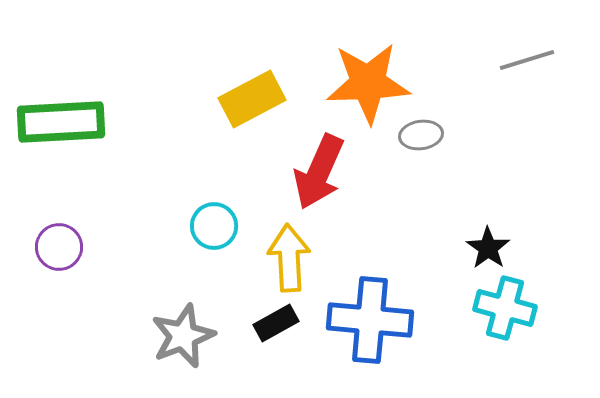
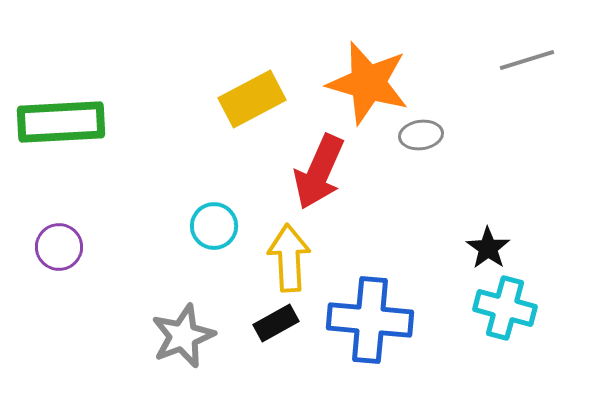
orange star: rotated 18 degrees clockwise
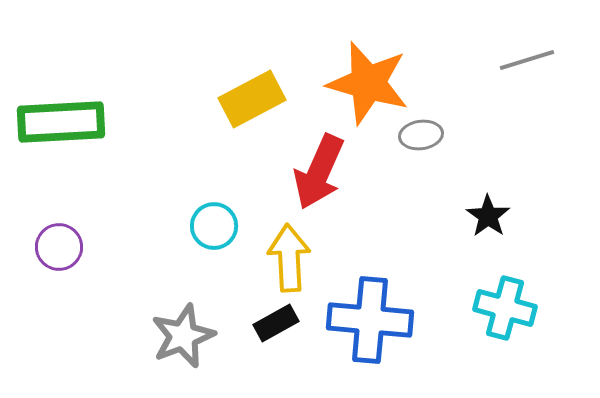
black star: moved 32 px up
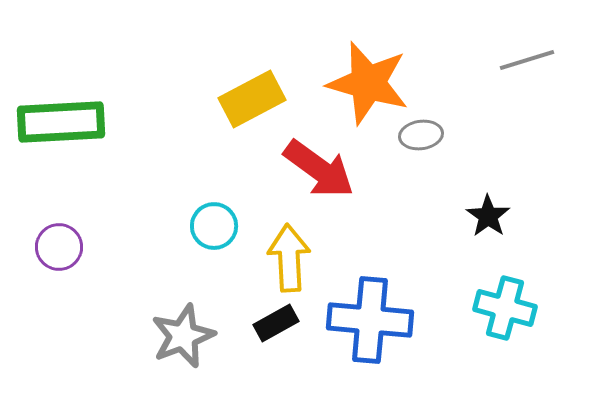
red arrow: moved 3 px up; rotated 78 degrees counterclockwise
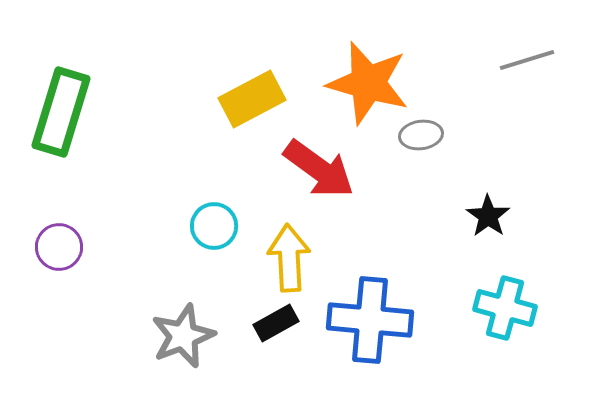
green rectangle: moved 10 px up; rotated 70 degrees counterclockwise
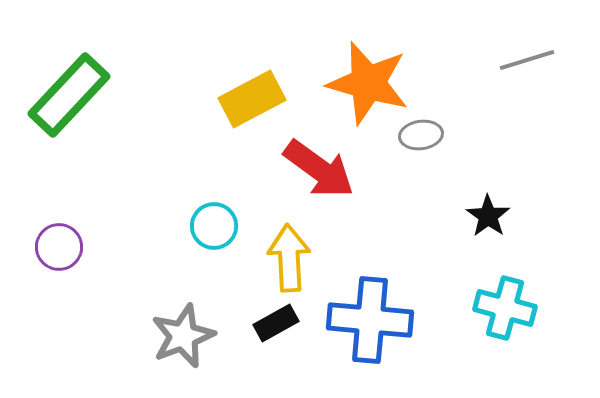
green rectangle: moved 8 px right, 17 px up; rotated 26 degrees clockwise
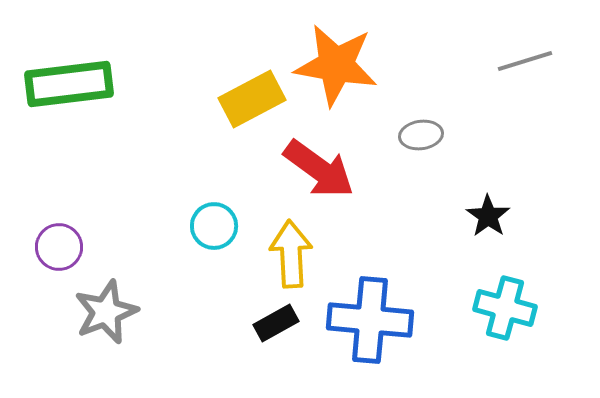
gray line: moved 2 px left, 1 px down
orange star: moved 32 px left, 18 px up; rotated 6 degrees counterclockwise
green rectangle: moved 11 px up; rotated 40 degrees clockwise
yellow arrow: moved 2 px right, 4 px up
gray star: moved 77 px left, 24 px up
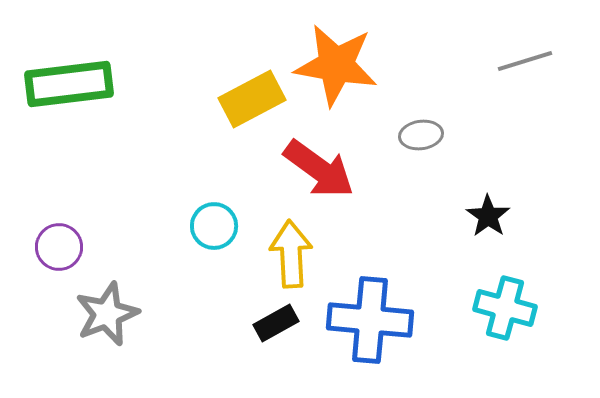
gray star: moved 1 px right, 2 px down
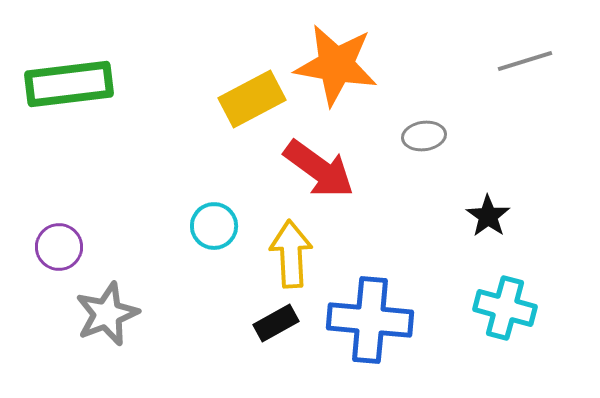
gray ellipse: moved 3 px right, 1 px down
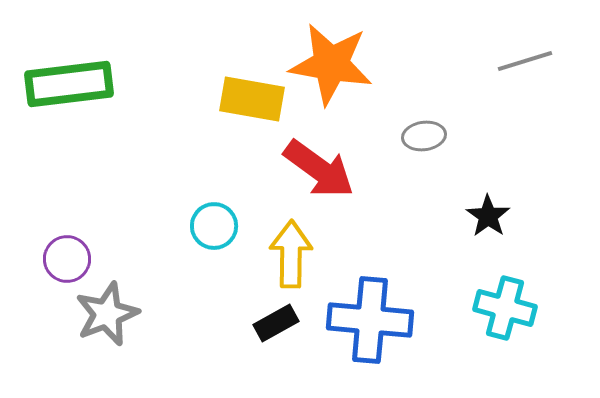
orange star: moved 5 px left, 1 px up
yellow rectangle: rotated 38 degrees clockwise
purple circle: moved 8 px right, 12 px down
yellow arrow: rotated 4 degrees clockwise
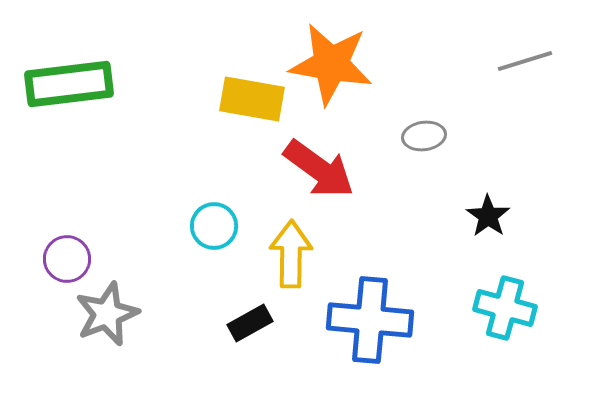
black rectangle: moved 26 px left
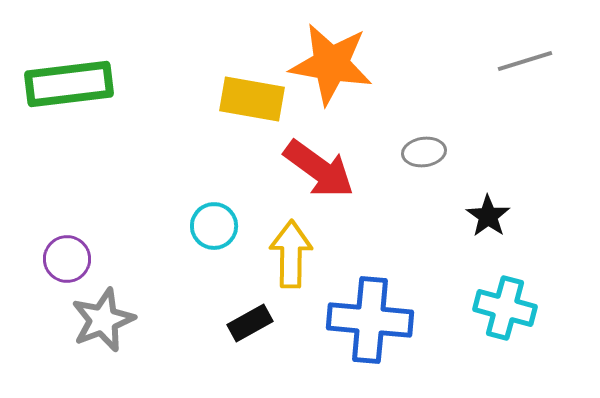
gray ellipse: moved 16 px down
gray star: moved 4 px left, 6 px down
